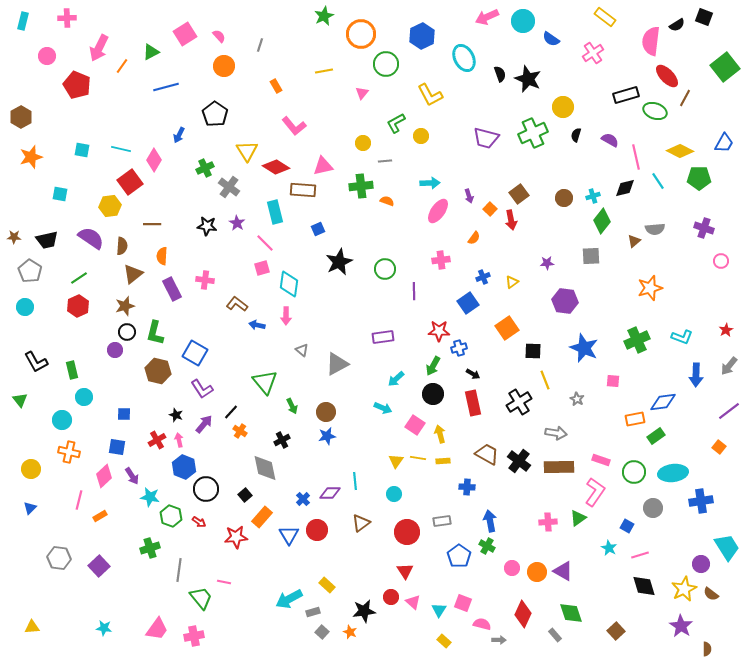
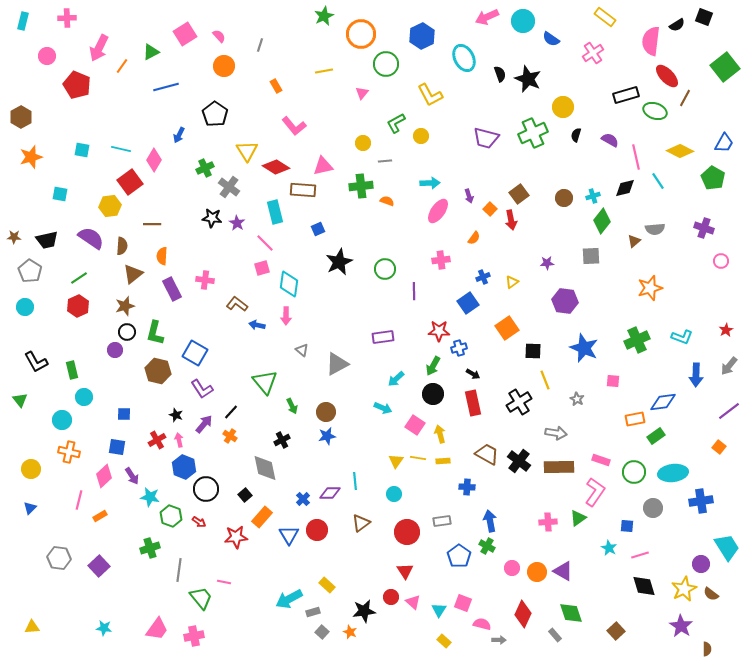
green pentagon at (699, 178): moved 14 px right; rotated 30 degrees clockwise
black star at (207, 226): moved 5 px right, 8 px up
orange cross at (240, 431): moved 10 px left, 5 px down
blue square at (627, 526): rotated 24 degrees counterclockwise
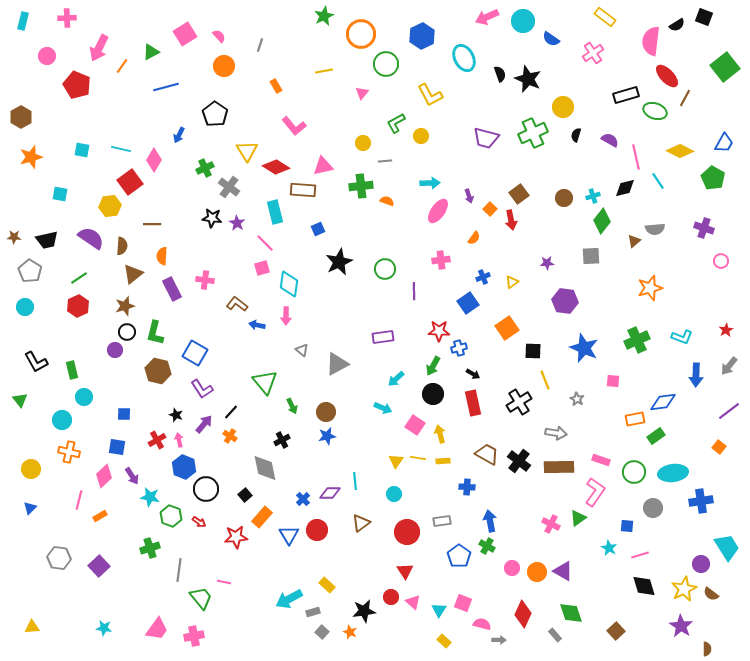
pink cross at (548, 522): moved 3 px right, 2 px down; rotated 30 degrees clockwise
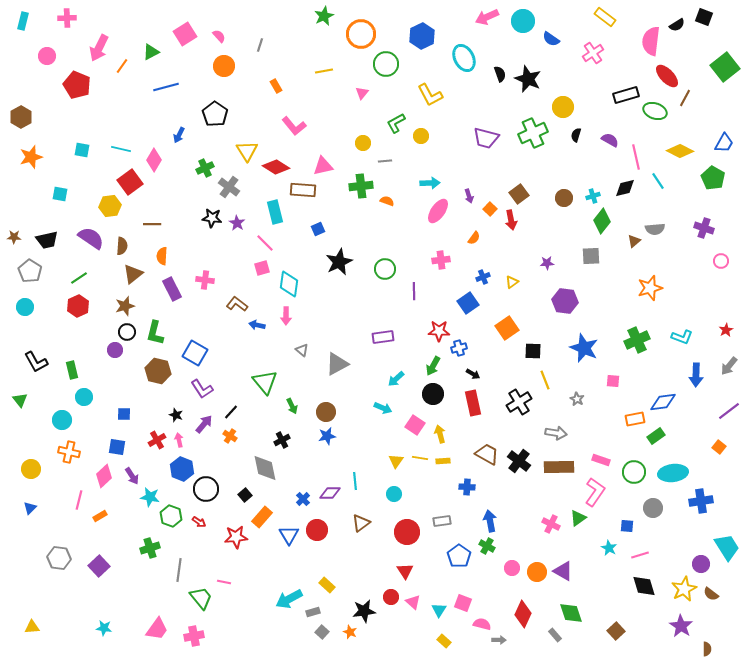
yellow line at (418, 458): moved 2 px right
blue hexagon at (184, 467): moved 2 px left, 2 px down
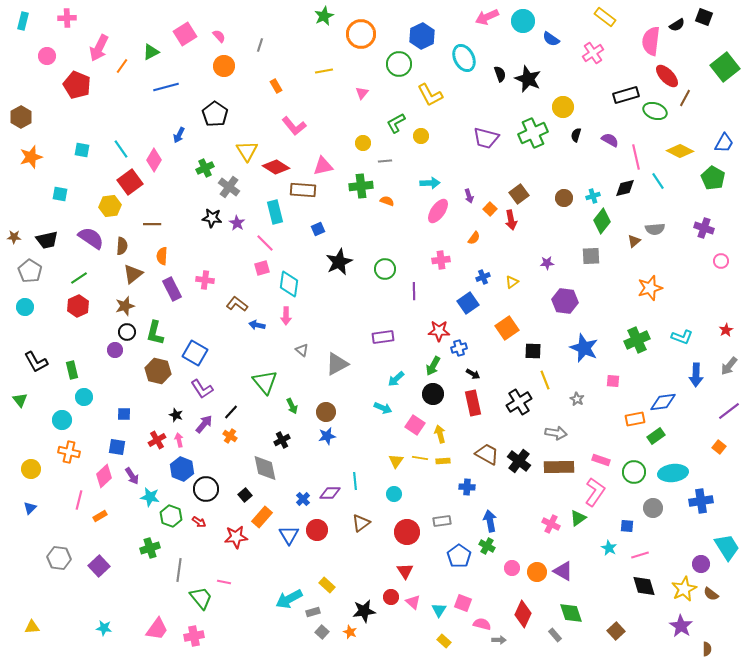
green circle at (386, 64): moved 13 px right
cyan line at (121, 149): rotated 42 degrees clockwise
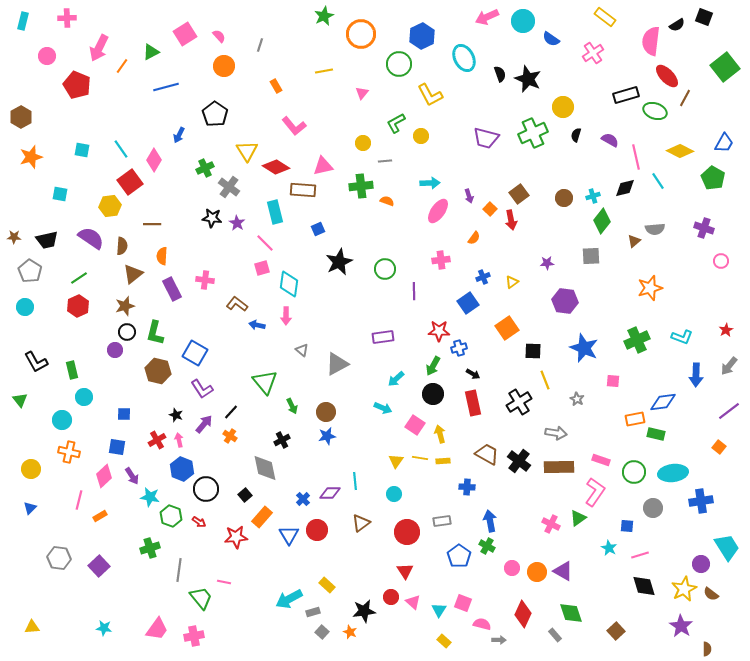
green rectangle at (656, 436): moved 2 px up; rotated 48 degrees clockwise
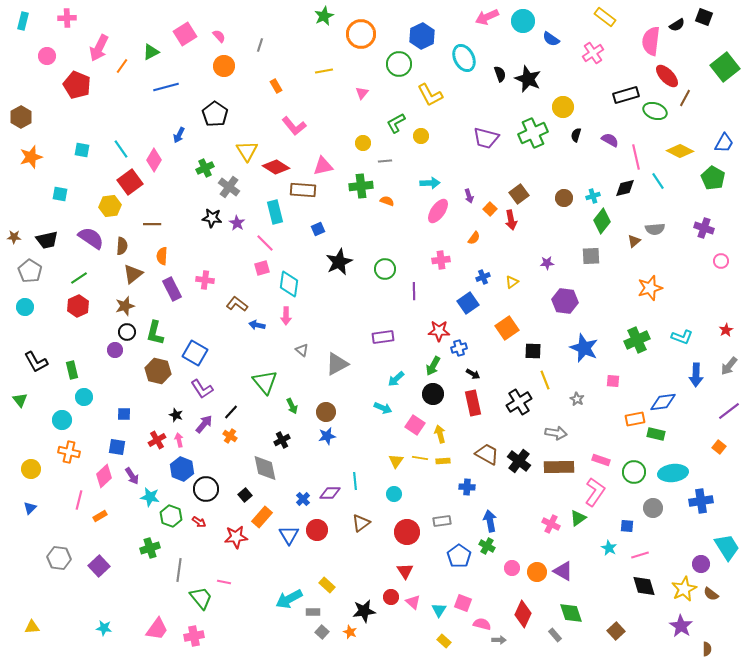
gray rectangle at (313, 612): rotated 16 degrees clockwise
